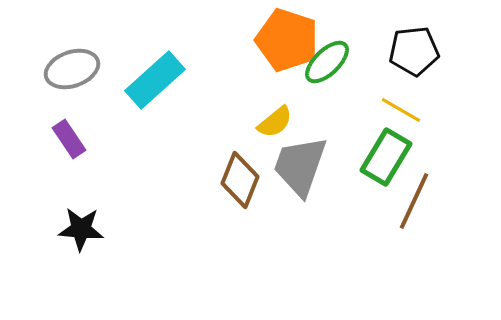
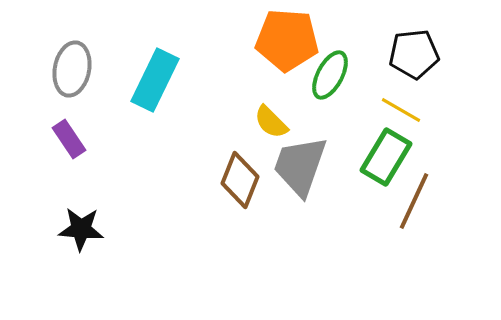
orange pentagon: rotated 14 degrees counterclockwise
black pentagon: moved 3 px down
green ellipse: moved 3 px right, 13 px down; rotated 18 degrees counterclockwise
gray ellipse: rotated 60 degrees counterclockwise
cyan rectangle: rotated 22 degrees counterclockwise
yellow semicircle: moved 4 px left; rotated 84 degrees clockwise
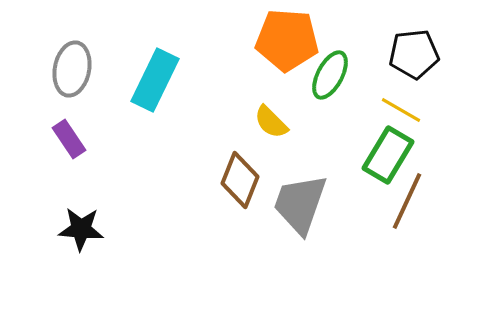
green rectangle: moved 2 px right, 2 px up
gray trapezoid: moved 38 px down
brown line: moved 7 px left
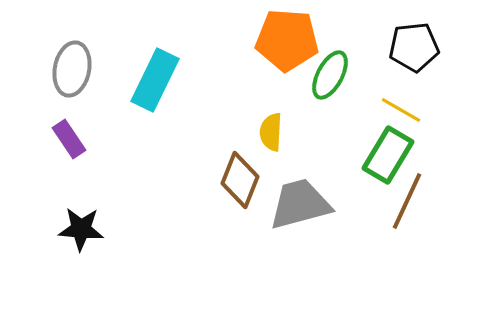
black pentagon: moved 7 px up
yellow semicircle: moved 10 px down; rotated 48 degrees clockwise
gray trapezoid: rotated 56 degrees clockwise
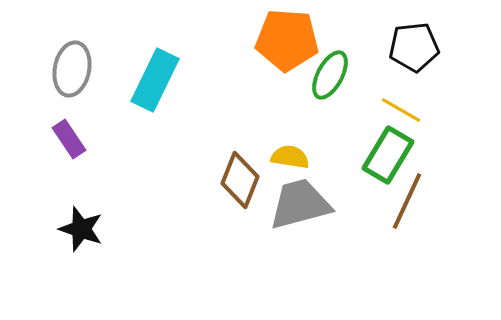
yellow semicircle: moved 19 px right, 25 px down; rotated 96 degrees clockwise
black star: rotated 15 degrees clockwise
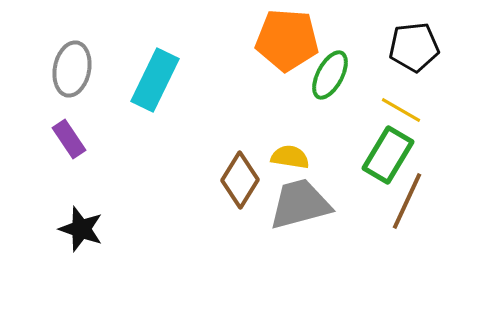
brown diamond: rotated 10 degrees clockwise
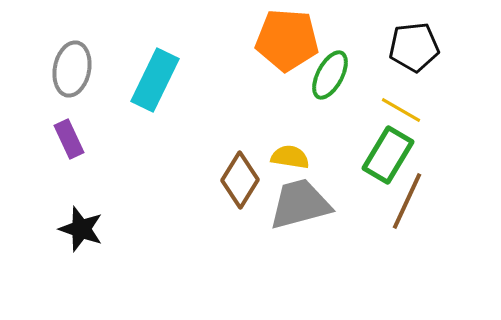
purple rectangle: rotated 9 degrees clockwise
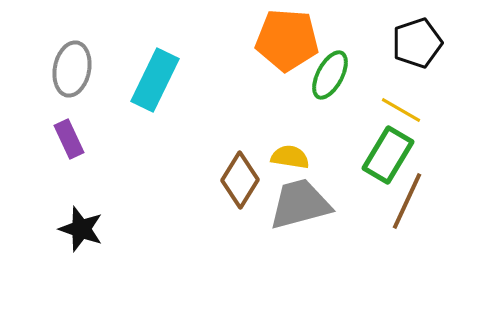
black pentagon: moved 3 px right, 4 px up; rotated 12 degrees counterclockwise
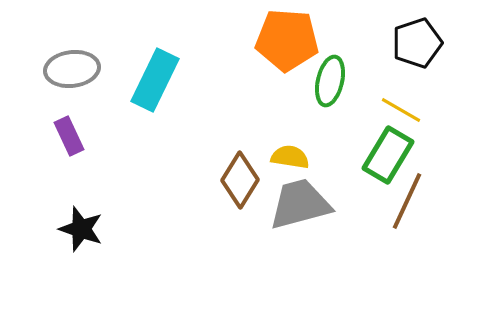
gray ellipse: rotated 72 degrees clockwise
green ellipse: moved 6 px down; rotated 15 degrees counterclockwise
purple rectangle: moved 3 px up
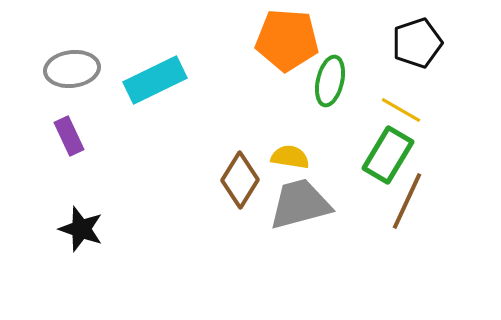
cyan rectangle: rotated 38 degrees clockwise
